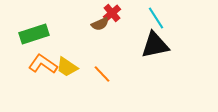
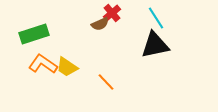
orange line: moved 4 px right, 8 px down
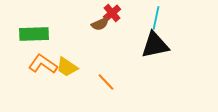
cyan line: rotated 45 degrees clockwise
green rectangle: rotated 16 degrees clockwise
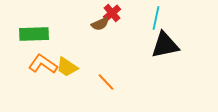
black triangle: moved 10 px right
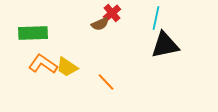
green rectangle: moved 1 px left, 1 px up
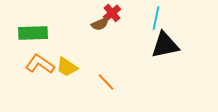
orange L-shape: moved 3 px left
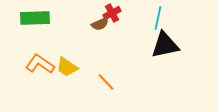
red cross: rotated 12 degrees clockwise
cyan line: moved 2 px right
green rectangle: moved 2 px right, 15 px up
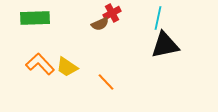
orange L-shape: rotated 12 degrees clockwise
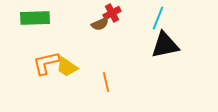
cyan line: rotated 10 degrees clockwise
orange L-shape: moved 6 px right, 1 px up; rotated 60 degrees counterclockwise
orange line: rotated 30 degrees clockwise
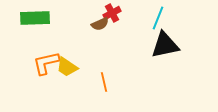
orange line: moved 2 px left
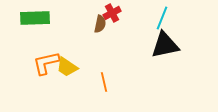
cyan line: moved 4 px right
brown semicircle: rotated 54 degrees counterclockwise
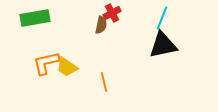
green rectangle: rotated 8 degrees counterclockwise
brown semicircle: moved 1 px right, 1 px down
black triangle: moved 2 px left
